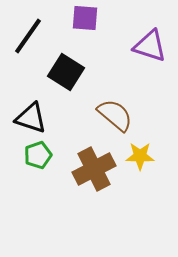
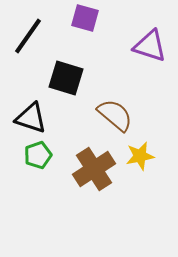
purple square: rotated 12 degrees clockwise
black square: moved 6 px down; rotated 15 degrees counterclockwise
yellow star: rotated 12 degrees counterclockwise
brown cross: rotated 6 degrees counterclockwise
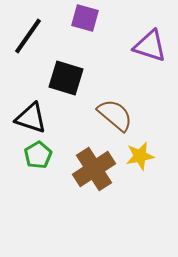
green pentagon: rotated 12 degrees counterclockwise
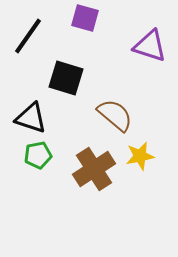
green pentagon: rotated 20 degrees clockwise
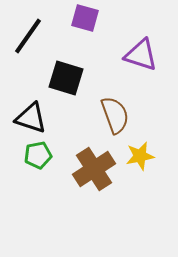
purple triangle: moved 9 px left, 9 px down
brown semicircle: rotated 30 degrees clockwise
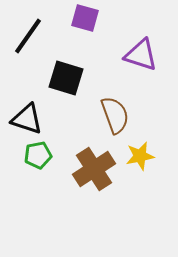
black triangle: moved 4 px left, 1 px down
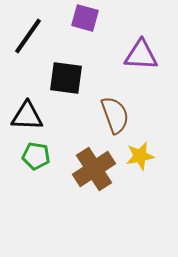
purple triangle: rotated 15 degrees counterclockwise
black square: rotated 9 degrees counterclockwise
black triangle: moved 3 px up; rotated 16 degrees counterclockwise
green pentagon: moved 2 px left, 1 px down; rotated 20 degrees clockwise
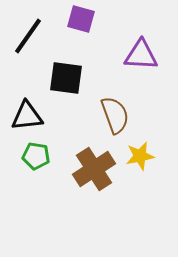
purple square: moved 4 px left, 1 px down
black triangle: rotated 8 degrees counterclockwise
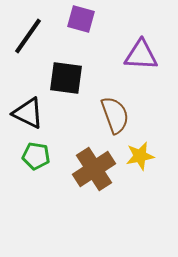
black triangle: moved 1 px right, 3 px up; rotated 32 degrees clockwise
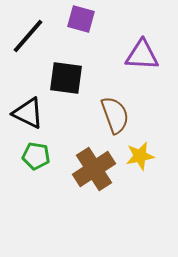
black line: rotated 6 degrees clockwise
purple triangle: moved 1 px right
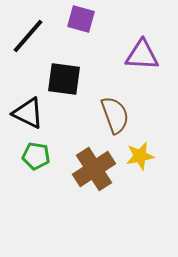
black square: moved 2 px left, 1 px down
